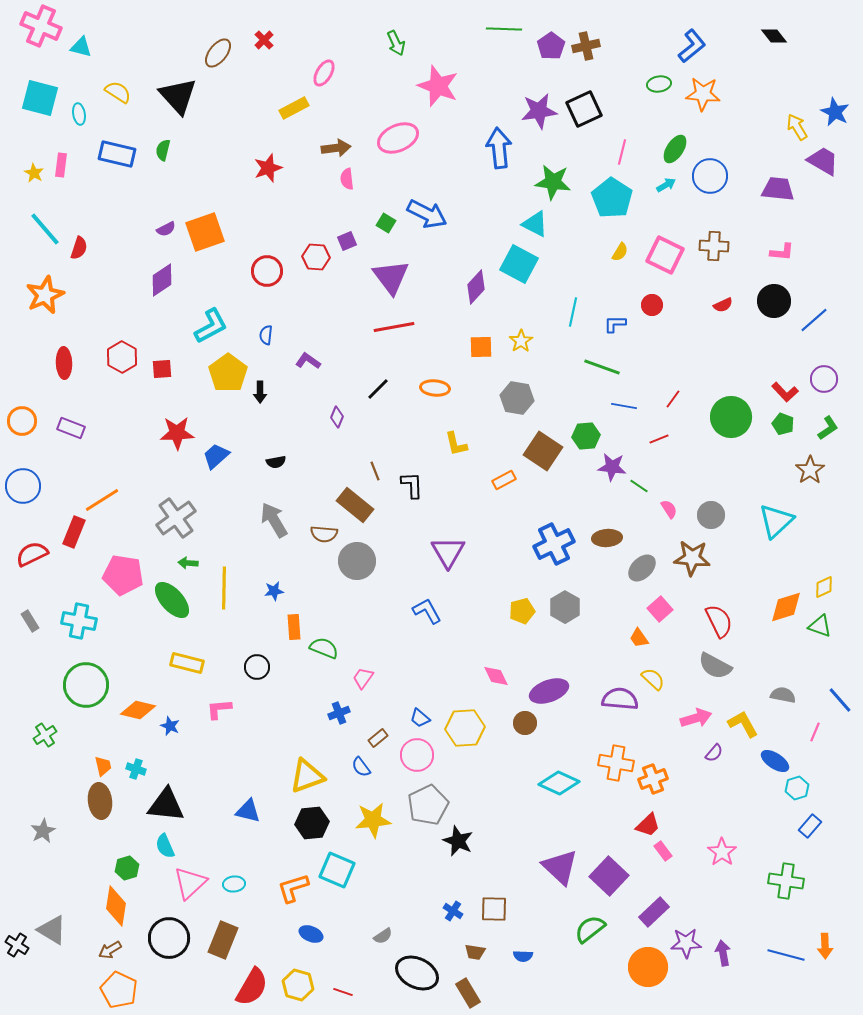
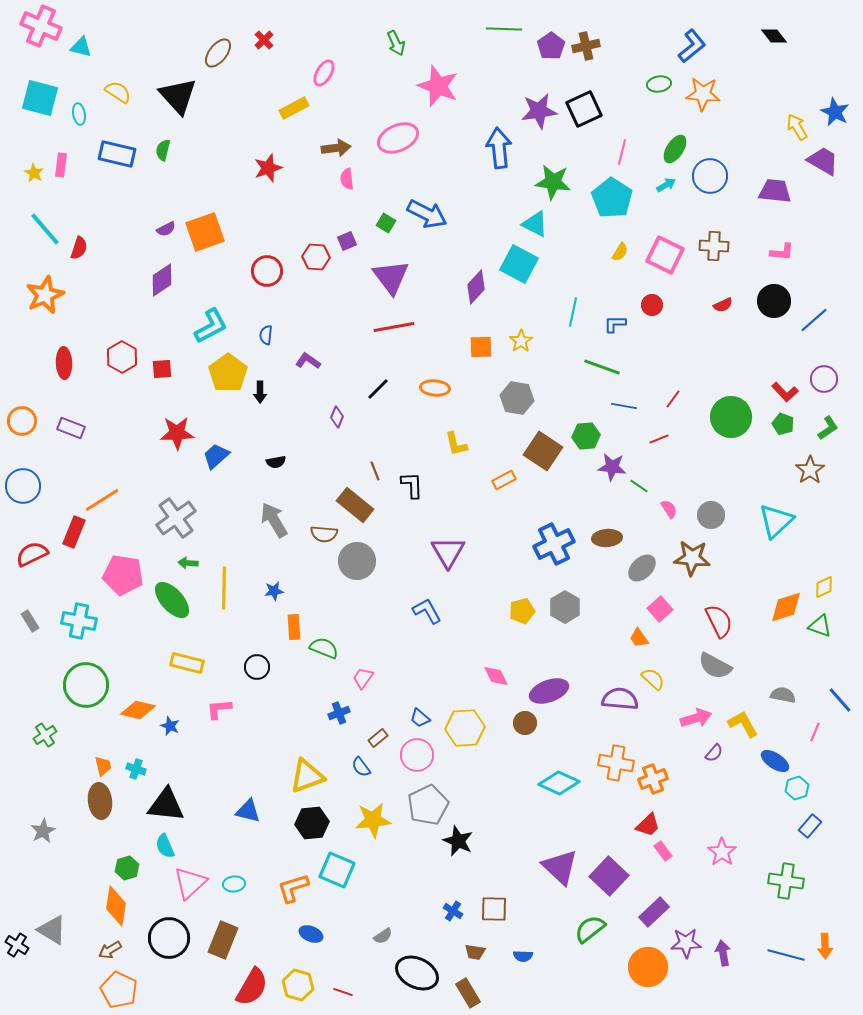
purple trapezoid at (778, 189): moved 3 px left, 2 px down
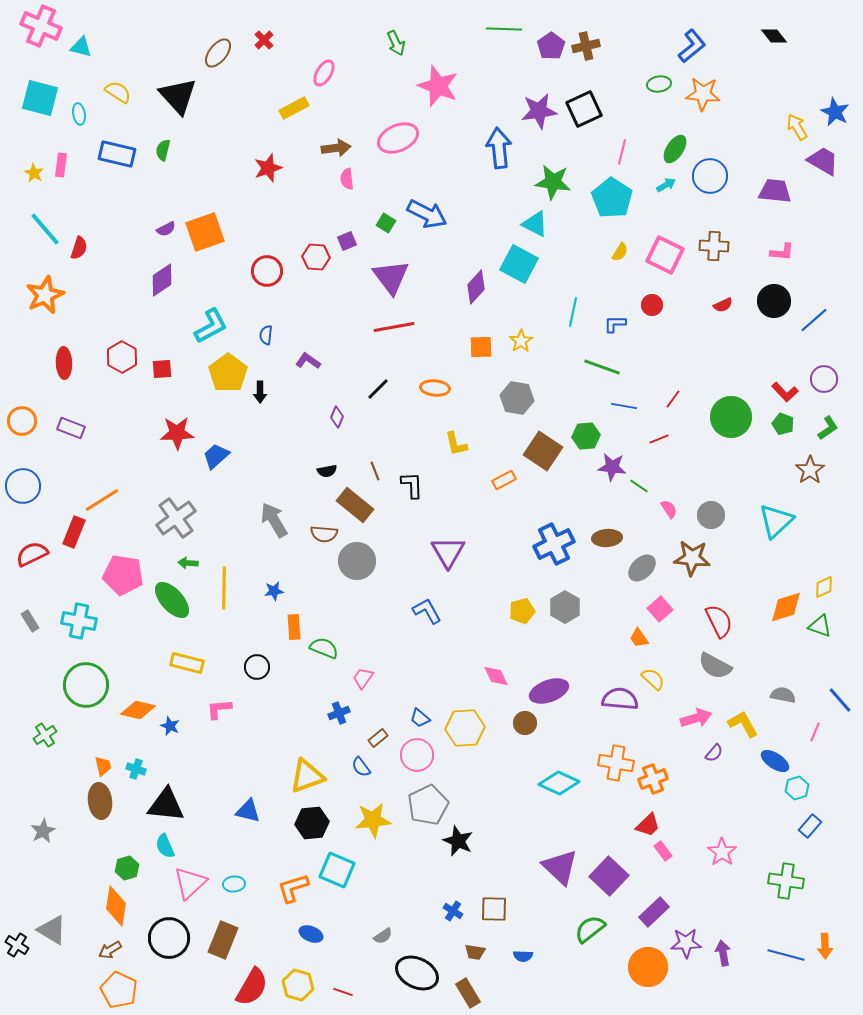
black semicircle at (276, 462): moved 51 px right, 9 px down
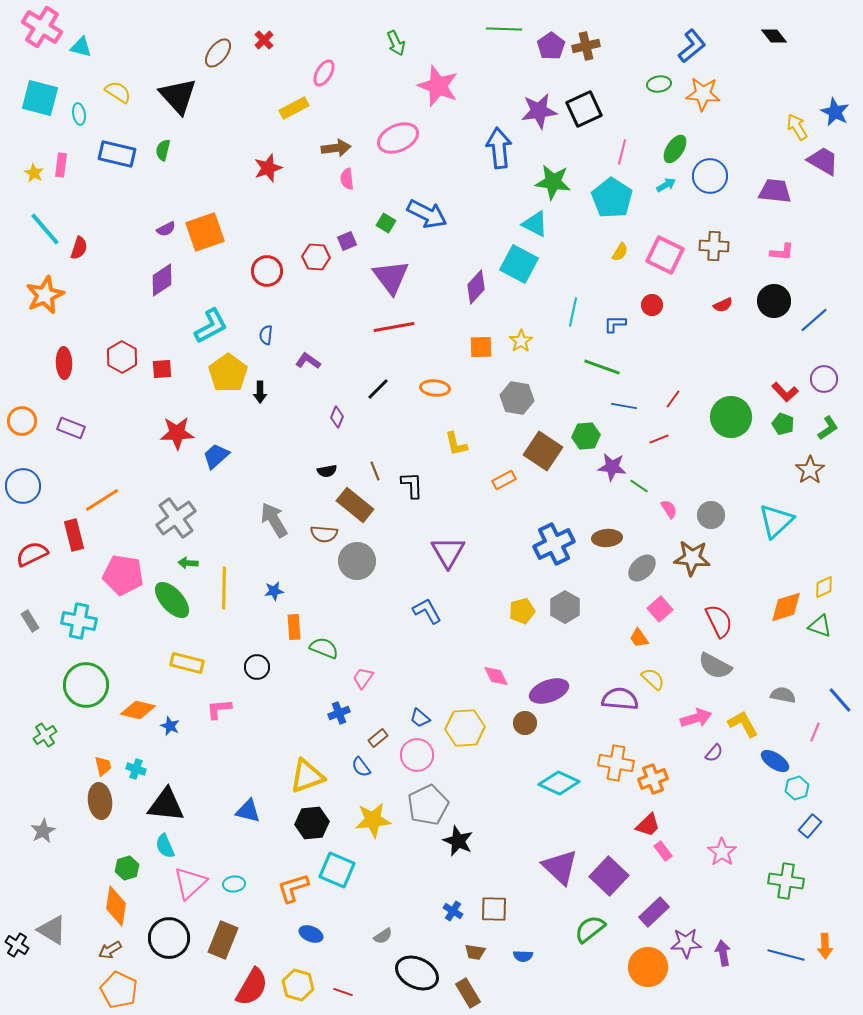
pink cross at (41, 26): moved 1 px right, 1 px down; rotated 9 degrees clockwise
red rectangle at (74, 532): moved 3 px down; rotated 36 degrees counterclockwise
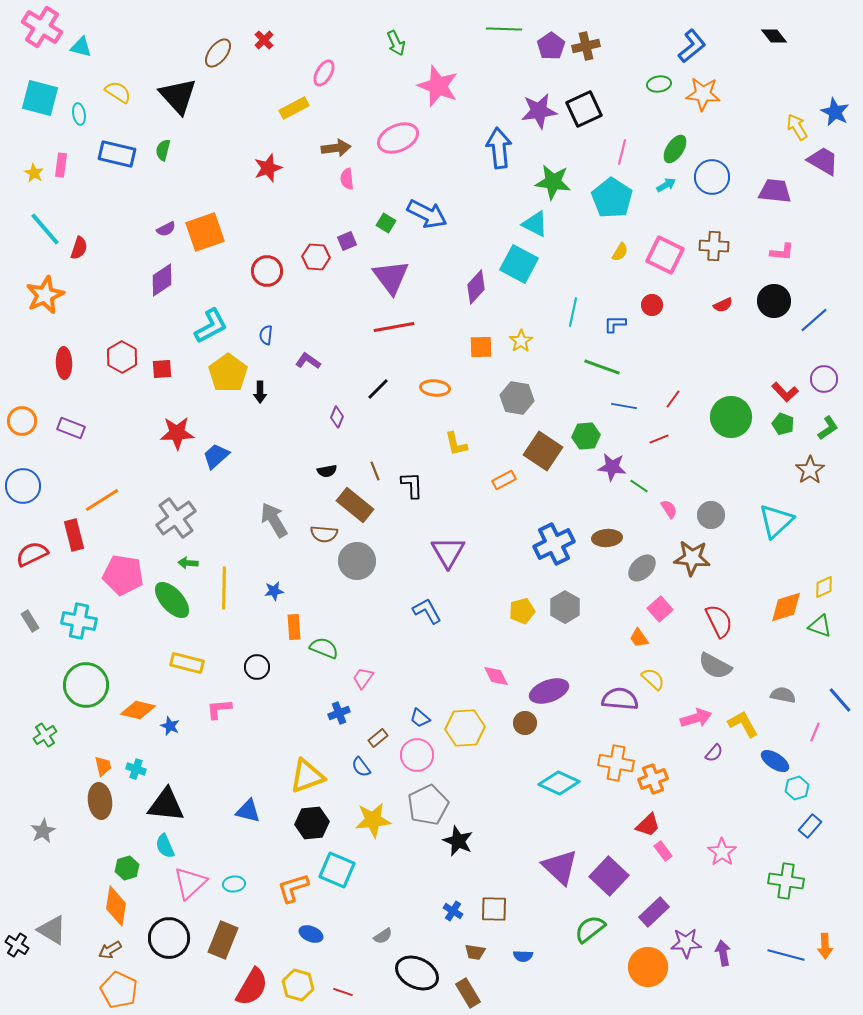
blue circle at (710, 176): moved 2 px right, 1 px down
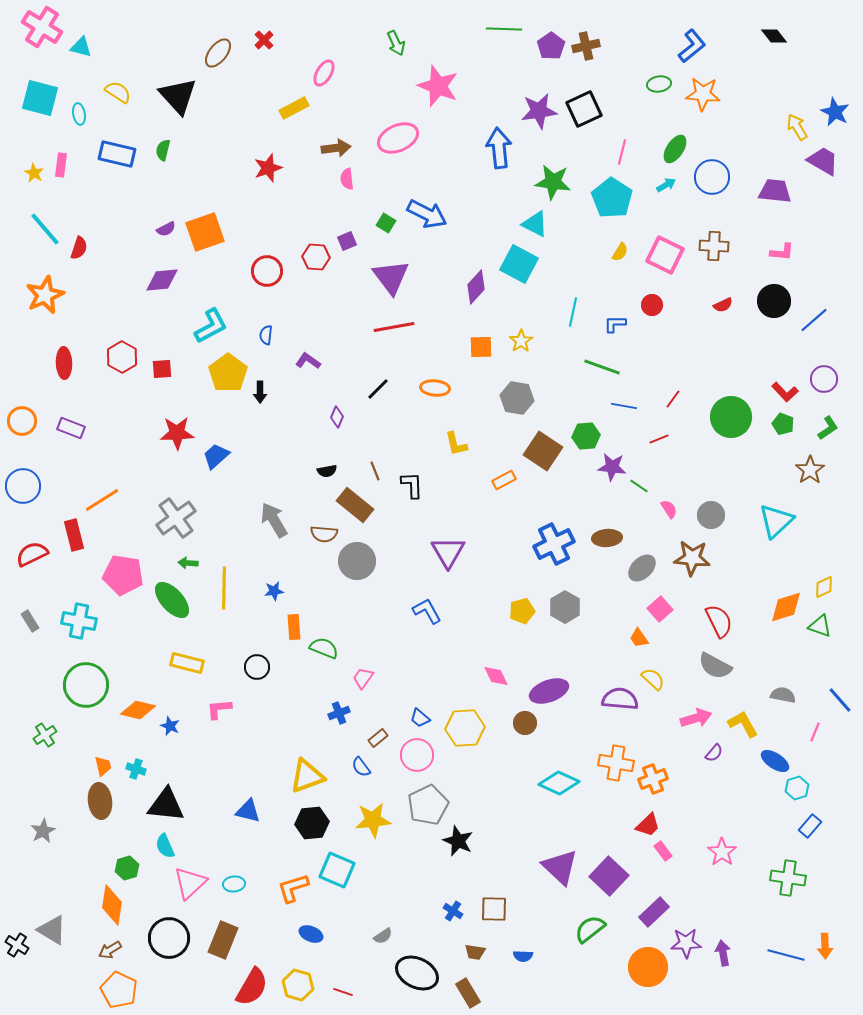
purple diamond at (162, 280): rotated 28 degrees clockwise
green cross at (786, 881): moved 2 px right, 3 px up
orange diamond at (116, 906): moved 4 px left, 1 px up
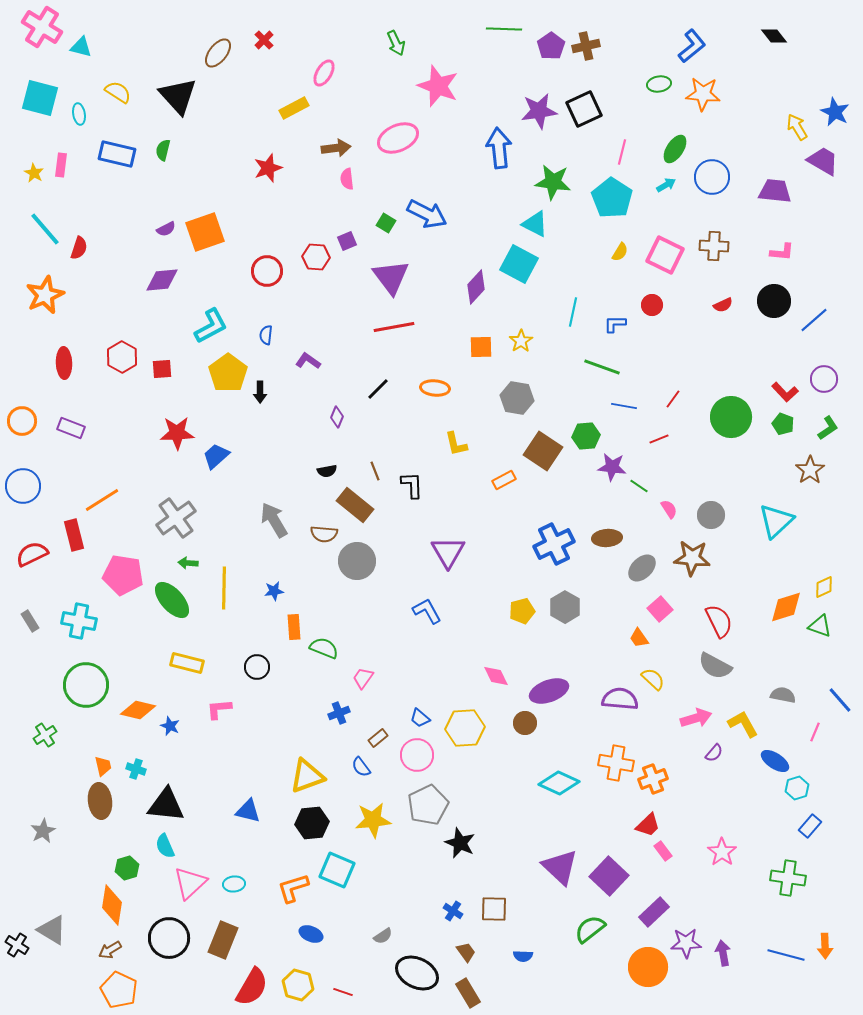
black star at (458, 841): moved 2 px right, 2 px down
brown trapezoid at (475, 952): moved 9 px left; rotated 135 degrees counterclockwise
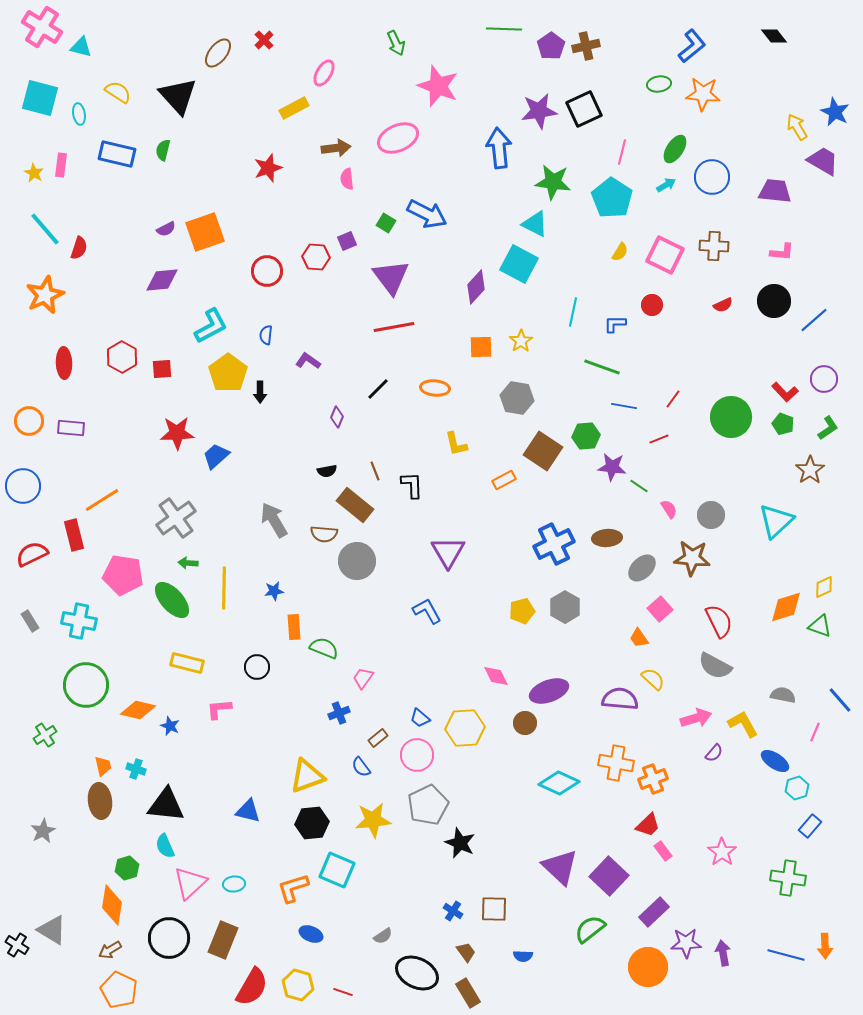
orange circle at (22, 421): moved 7 px right
purple rectangle at (71, 428): rotated 16 degrees counterclockwise
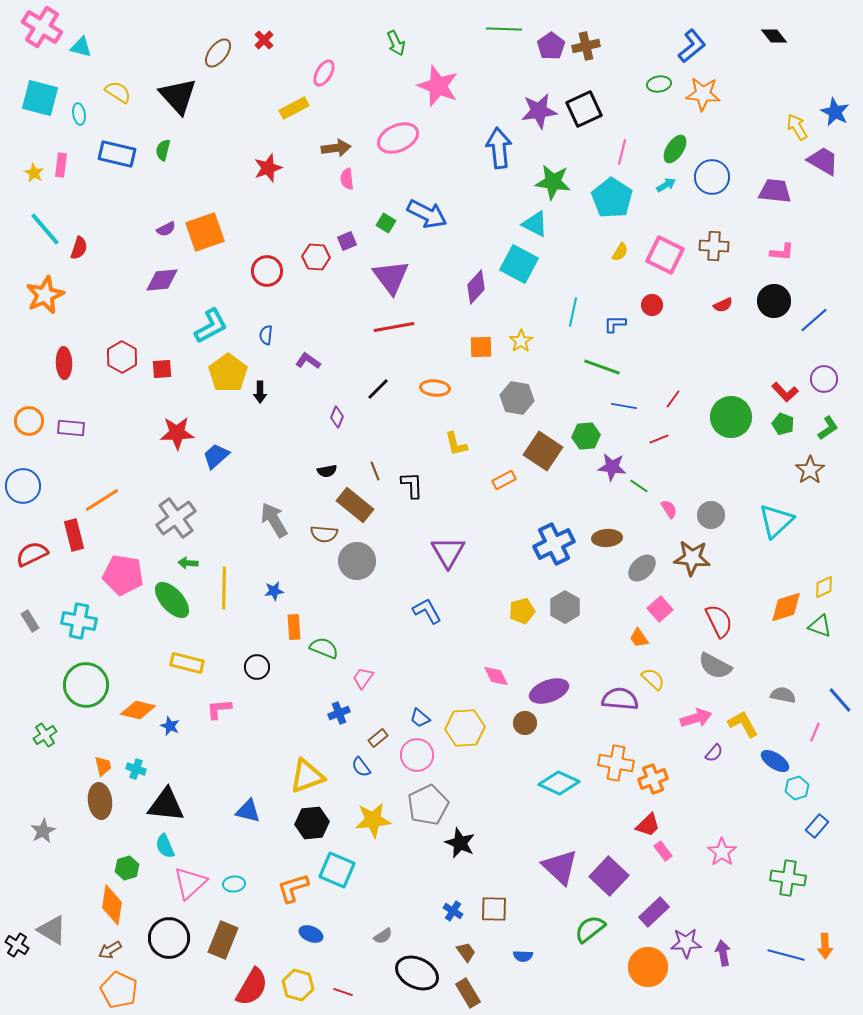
blue rectangle at (810, 826): moved 7 px right
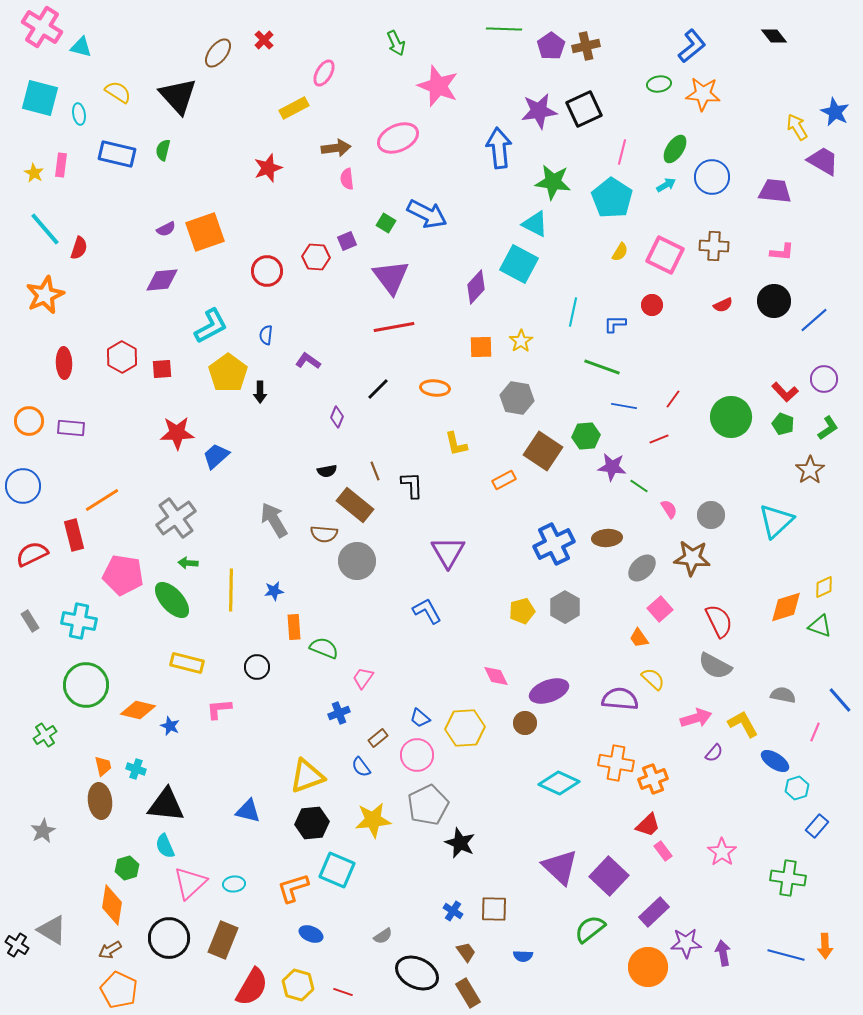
yellow line at (224, 588): moved 7 px right, 2 px down
